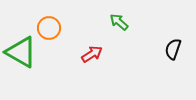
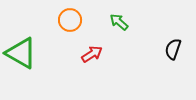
orange circle: moved 21 px right, 8 px up
green triangle: moved 1 px down
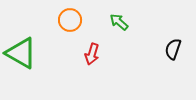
red arrow: rotated 140 degrees clockwise
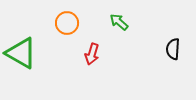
orange circle: moved 3 px left, 3 px down
black semicircle: rotated 15 degrees counterclockwise
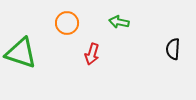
green arrow: rotated 30 degrees counterclockwise
green triangle: rotated 12 degrees counterclockwise
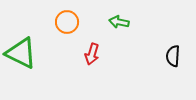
orange circle: moved 1 px up
black semicircle: moved 7 px down
green triangle: rotated 8 degrees clockwise
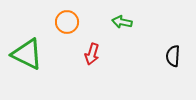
green arrow: moved 3 px right
green triangle: moved 6 px right, 1 px down
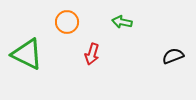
black semicircle: rotated 65 degrees clockwise
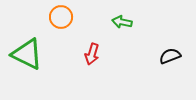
orange circle: moved 6 px left, 5 px up
black semicircle: moved 3 px left
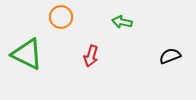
red arrow: moved 1 px left, 2 px down
